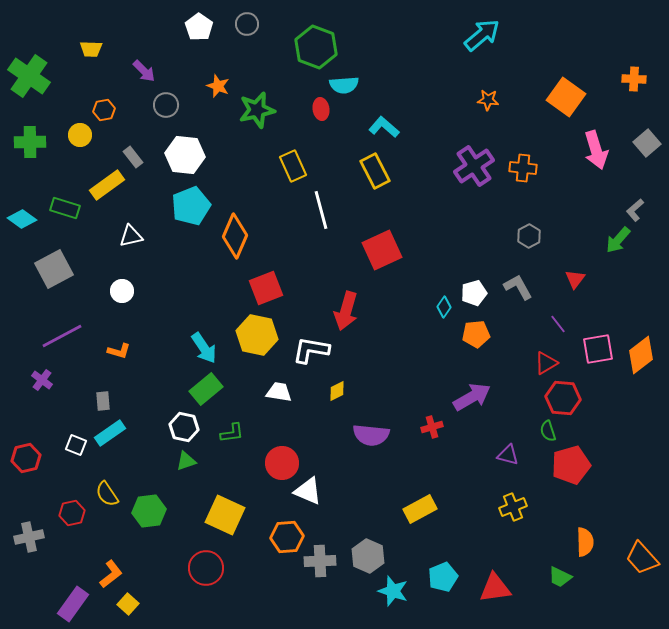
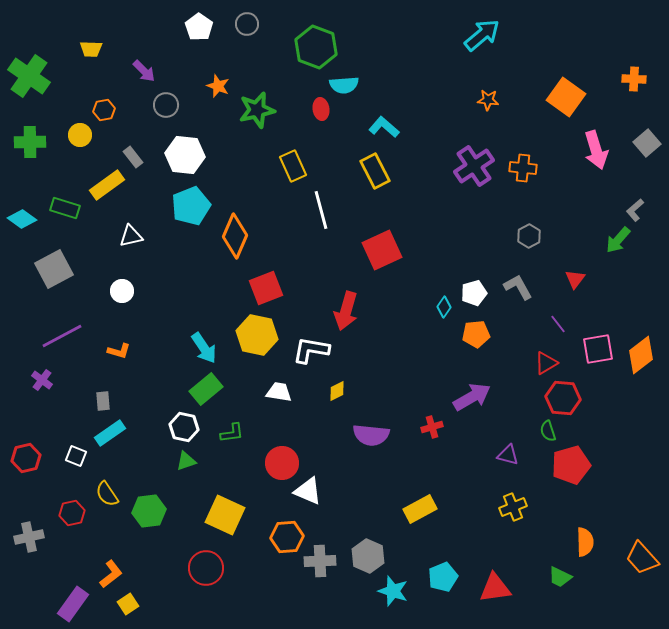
white square at (76, 445): moved 11 px down
yellow square at (128, 604): rotated 15 degrees clockwise
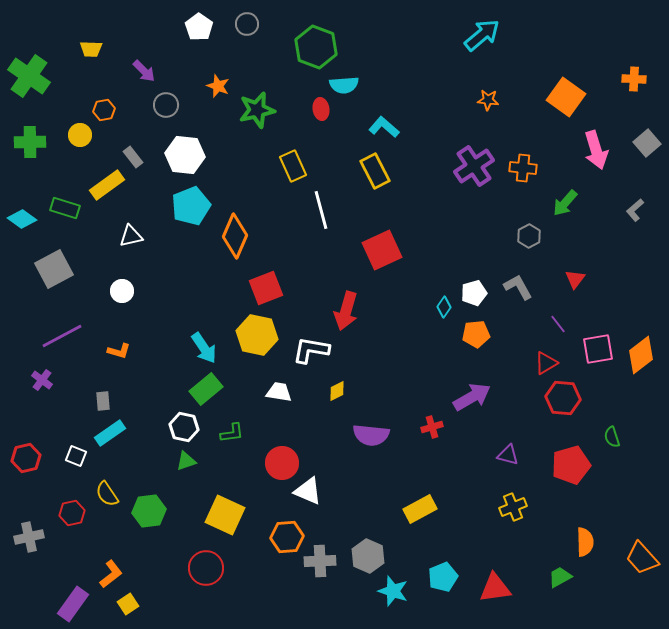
green arrow at (618, 240): moved 53 px left, 37 px up
green semicircle at (548, 431): moved 64 px right, 6 px down
green trapezoid at (560, 577): rotated 125 degrees clockwise
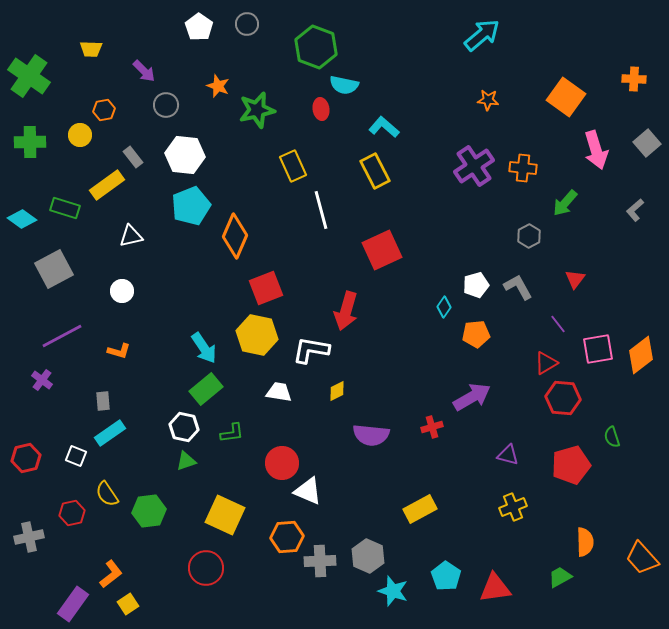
cyan semicircle at (344, 85): rotated 16 degrees clockwise
white pentagon at (474, 293): moved 2 px right, 8 px up
cyan pentagon at (443, 577): moved 3 px right, 1 px up; rotated 16 degrees counterclockwise
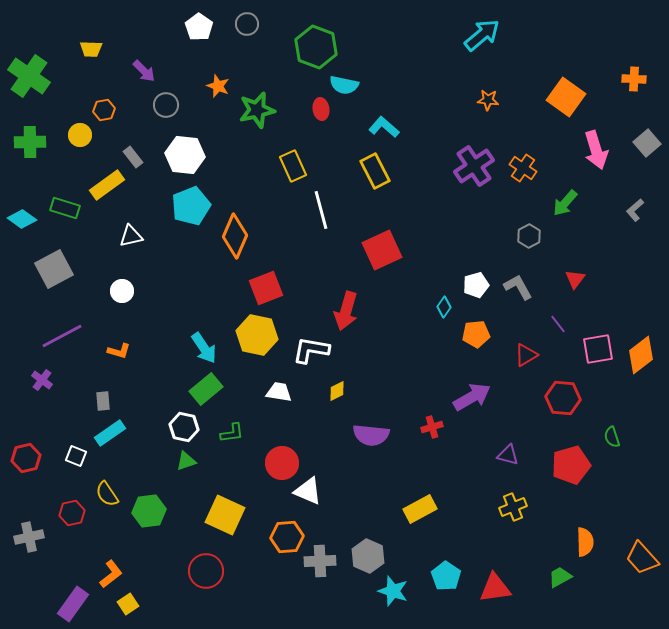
orange cross at (523, 168): rotated 28 degrees clockwise
red triangle at (546, 363): moved 20 px left, 8 px up
red circle at (206, 568): moved 3 px down
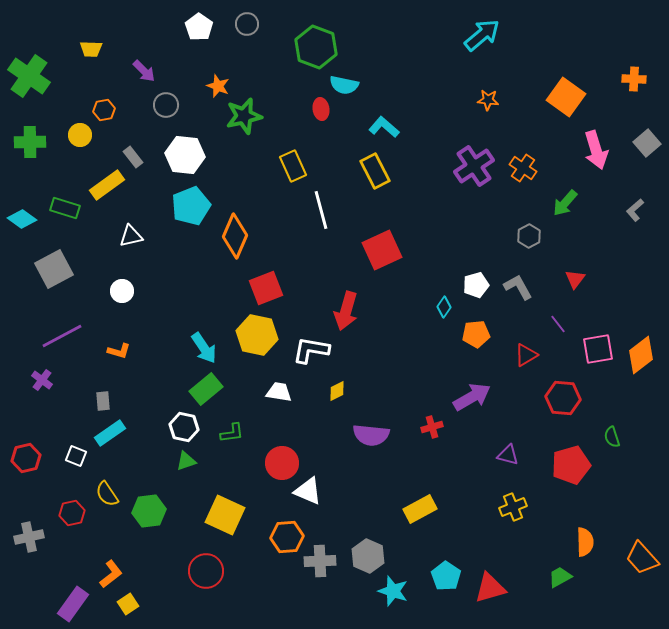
green star at (257, 110): moved 13 px left, 6 px down
red triangle at (495, 588): moved 5 px left; rotated 8 degrees counterclockwise
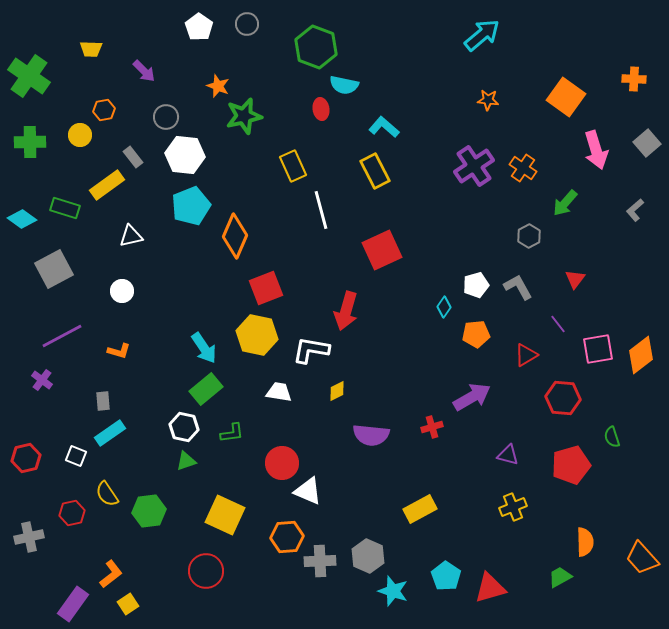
gray circle at (166, 105): moved 12 px down
